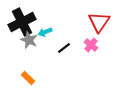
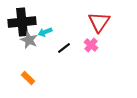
black cross: rotated 20 degrees clockwise
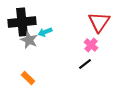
black line: moved 21 px right, 16 px down
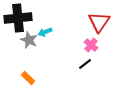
black cross: moved 4 px left, 4 px up
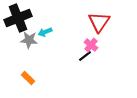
black cross: rotated 16 degrees counterclockwise
gray star: rotated 18 degrees counterclockwise
black line: moved 8 px up
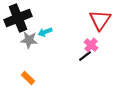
red triangle: moved 1 px right, 2 px up
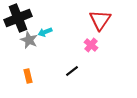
gray star: rotated 18 degrees clockwise
black line: moved 13 px left, 15 px down
orange rectangle: moved 2 px up; rotated 32 degrees clockwise
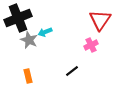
pink cross: rotated 24 degrees clockwise
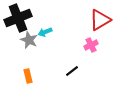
red triangle: rotated 25 degrees clockwise
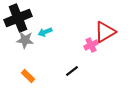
red triangle: moved 5 px right, 12 px down
gray star: moved 4 px left; rotated 18 degrees counterclockwise
orange rectangle: rotated 32 degrees counterclockwise
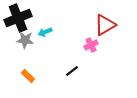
red triangle: moved 7 px up
